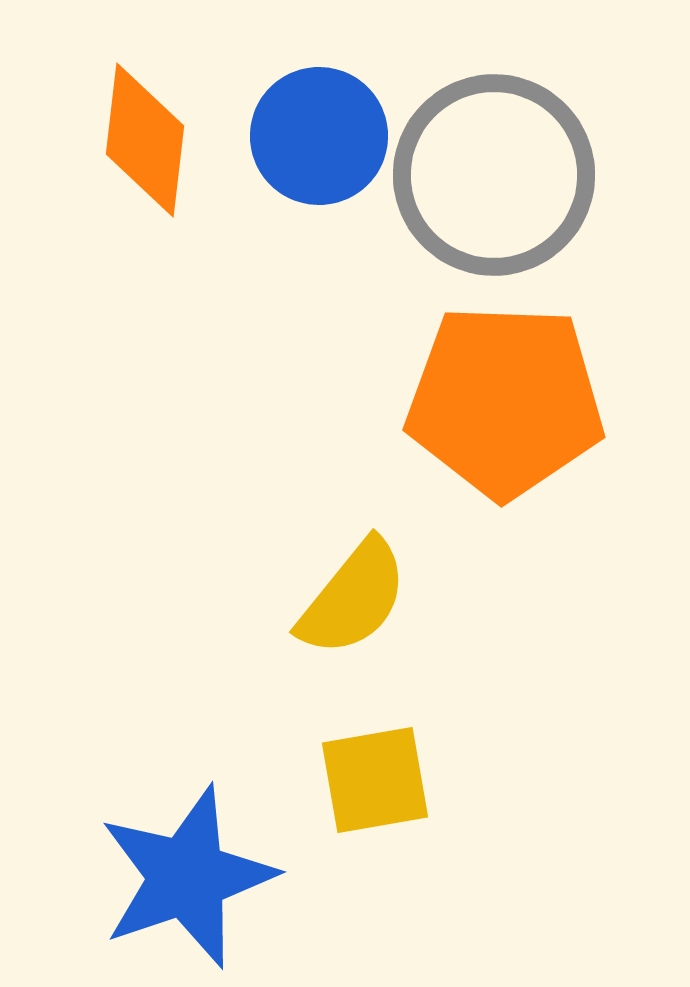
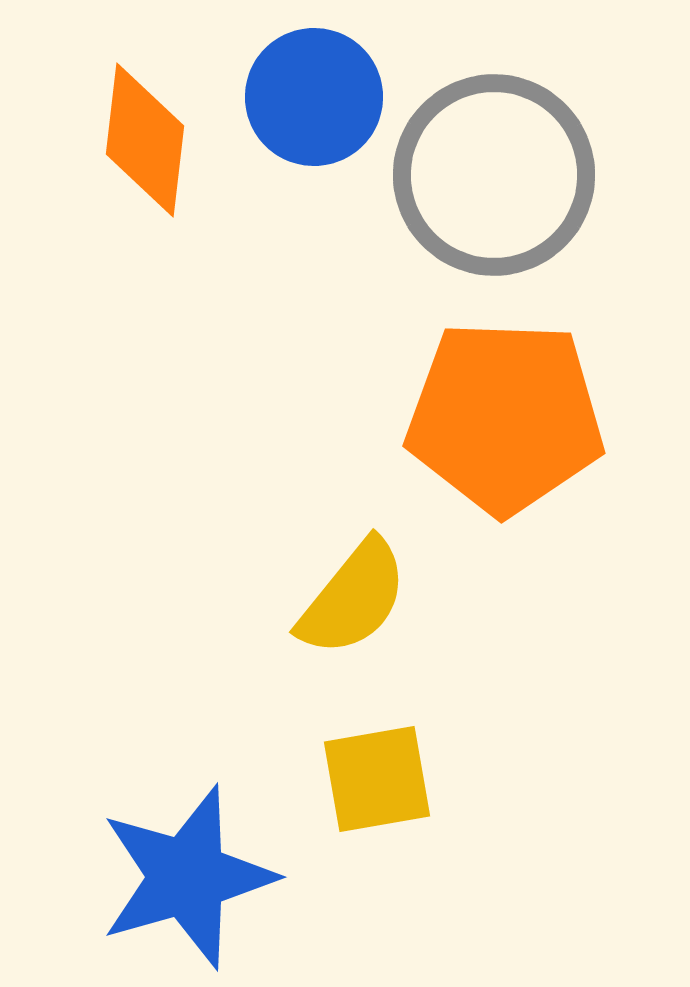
blue circle: moved 5 px left, 39 px up
orange pentagon: moved 16 px down
yellow square: moved 2 px right, 1 px up
blue star: rotated 3 degrees clockwise
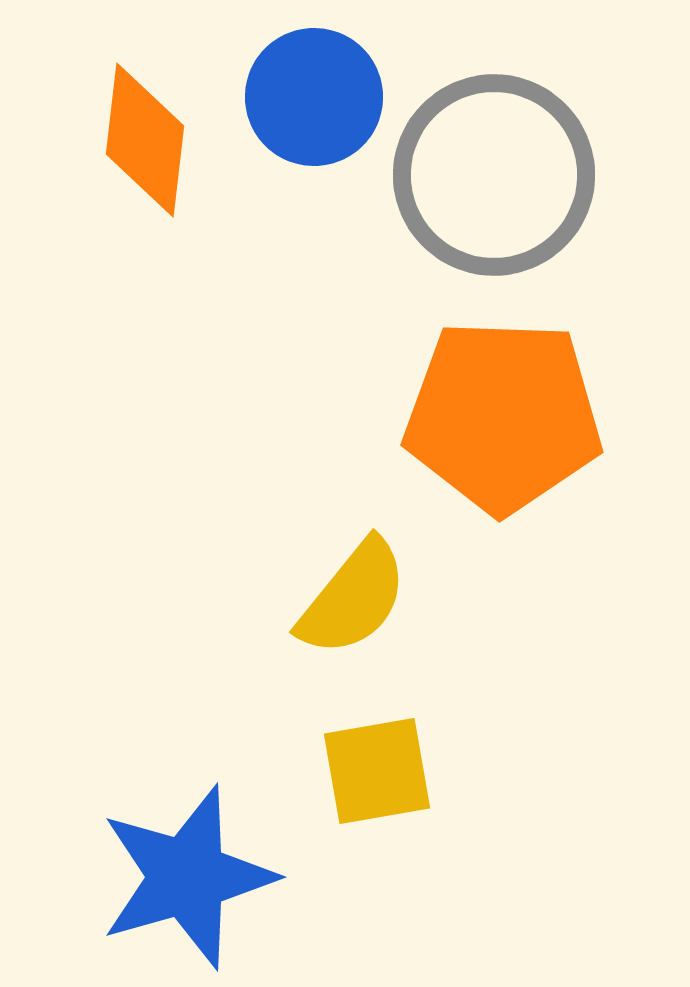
orange pentagon: moved 2 px left, 1 px up
yellow square: moved 8 px up
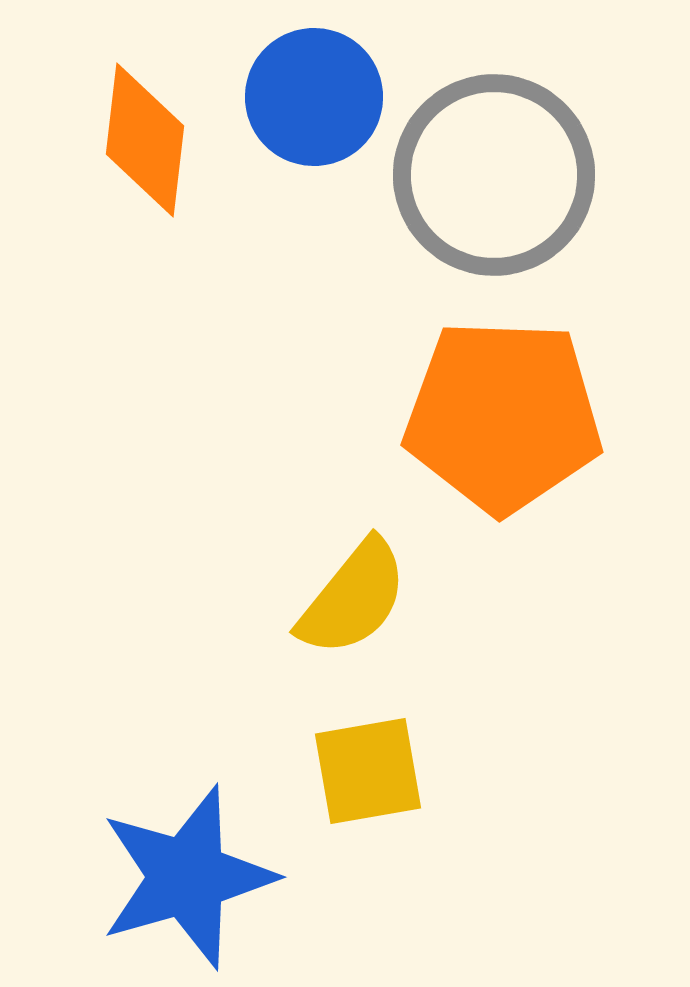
yellow square: moved 9 px left
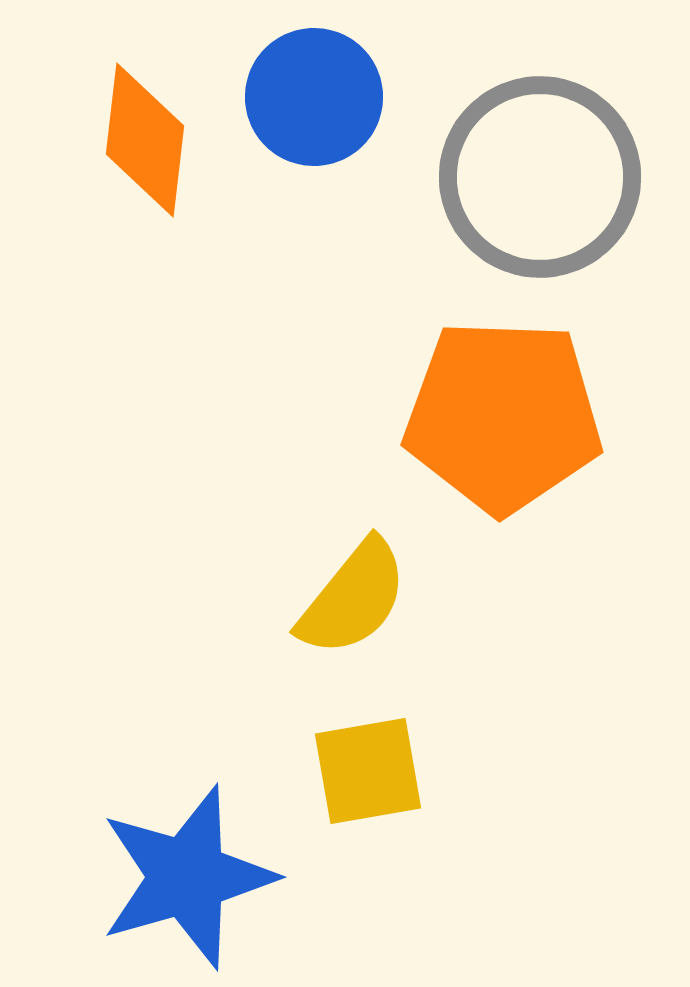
gray circle: moved 46 px right, 2 px down
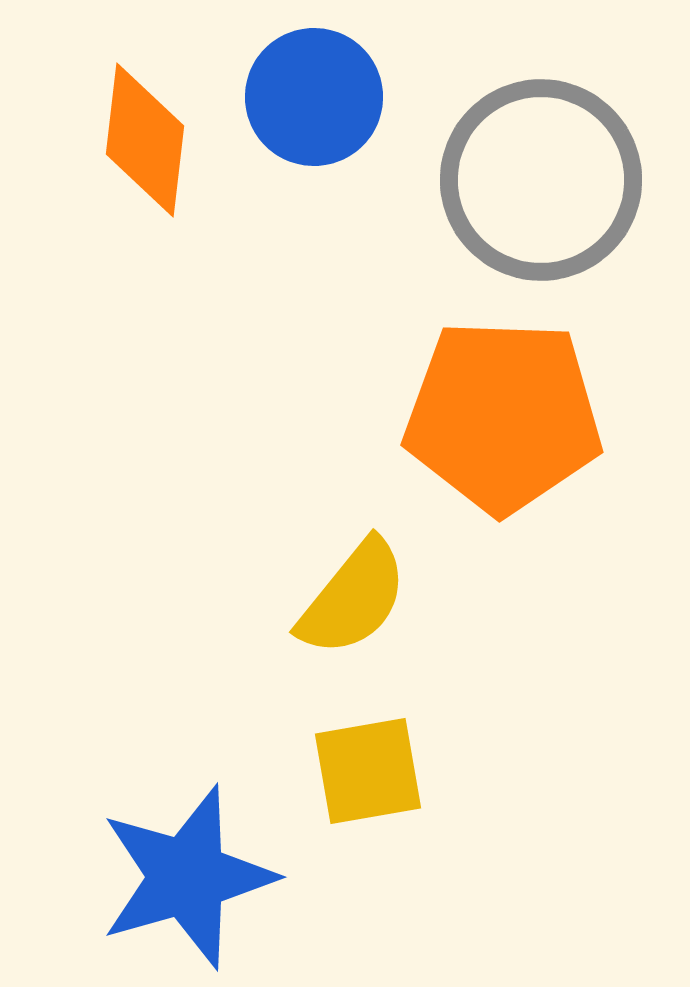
gray circle: moved 1 px right, 3 px down
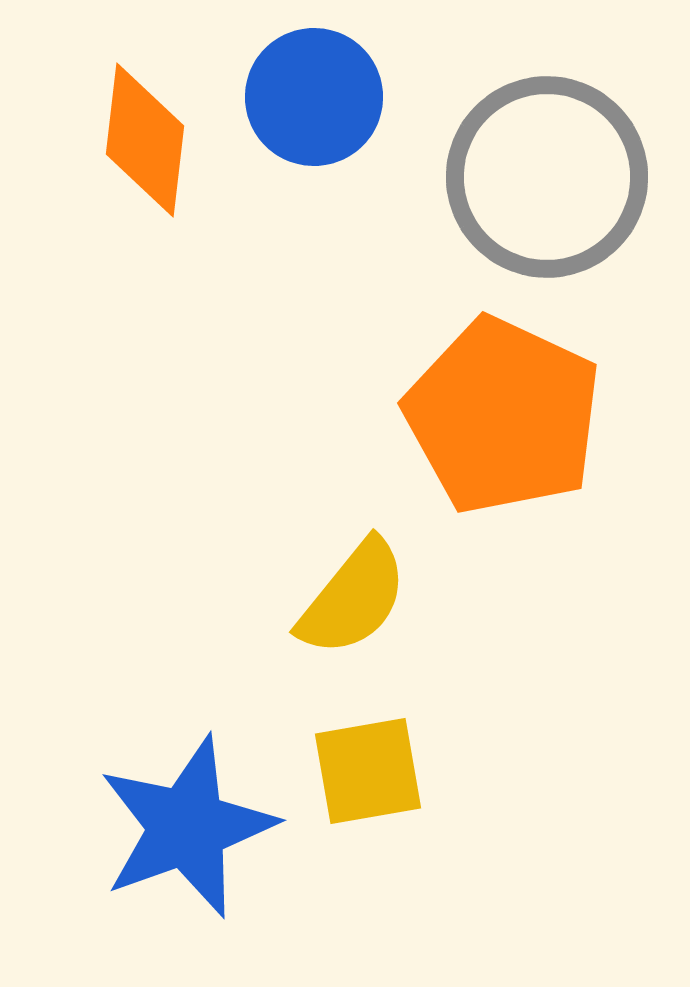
gray circle: moved 6 px right, 3 px up
orange pentagon: rotated 23 degrees clockwise
blue star: moved 50 px up; rotated 4 degrees counterclockwise
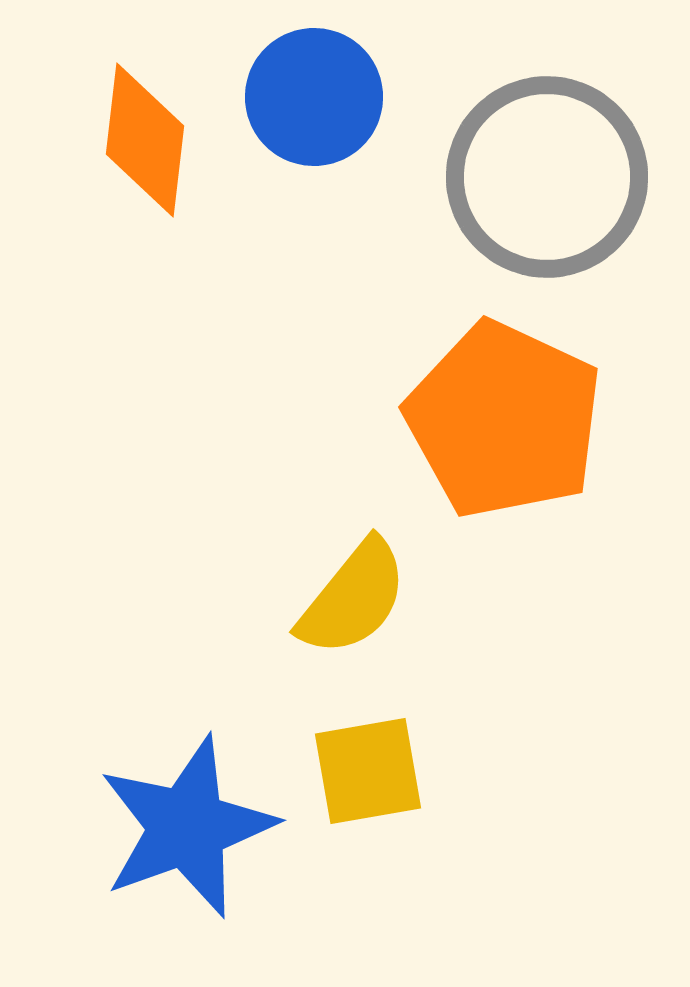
orange pentagon: moved 1 px right, 4 px down
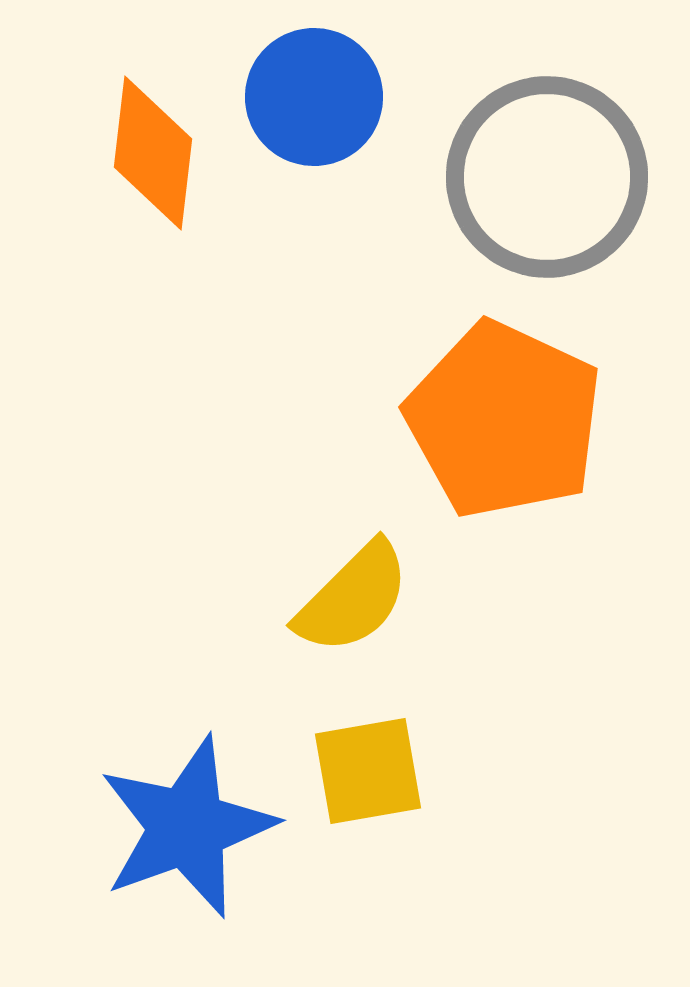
orange diamond: moved 8 px right, 13 px down
yellow semicircle: rotated 6 degrees clockwise
